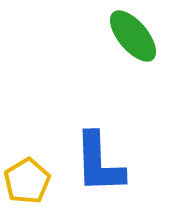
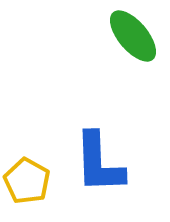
yellow pentagon: rotated 12 degrees counterclockwise
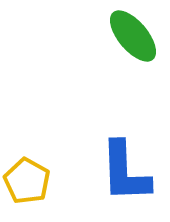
blue L-shape: moved 26 px right, 9 px down
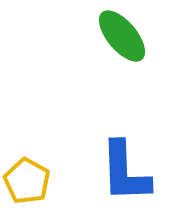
green ellipse: moved 11 px left
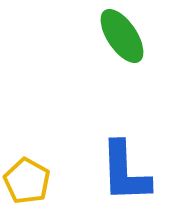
green ellipse: rotated 6 degrees clockwise
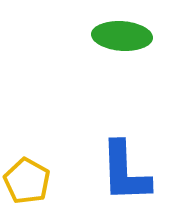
green ellipse: rotated 52 degrees counterclockwise
